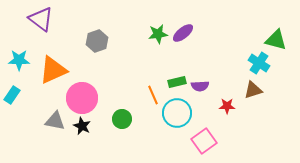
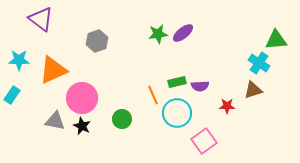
green triangle: rotated 20 degrees counterclockwise
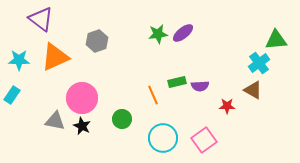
cyan cross: rotated 20 degrees clockwise
orange triangle: moved 2 px right, 13 px up
brown triangle: rotated 48 degrees clockwise
cyan circle: moved 14 px left, 25 px down
pink square: moved 1 px up
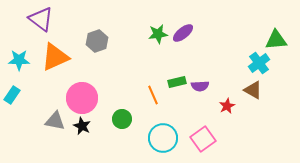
red star: rotated 28 degrees counterclockwise
pink square: moved 1 px left, 1 px up
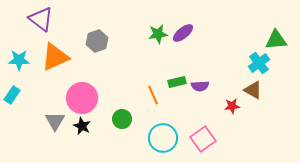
red star: moved 5 px right; rotated 21 degrees clockwise
gray triangle: rotated 50 degrees clockwise
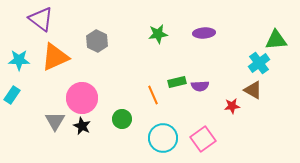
purple ellipse: moved 21 px right; rotated 35 degrees clockwise
gray hexagon: rotated 15 degrees counterclockwise
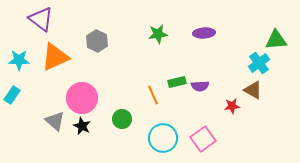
gray triangle: rotated 20 degrees counterclockwise
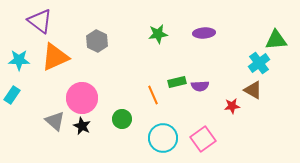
purple triangle: moved 1 px left, 2 px down
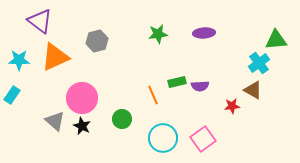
gray hexagon: rotated 20 degrees clockwise
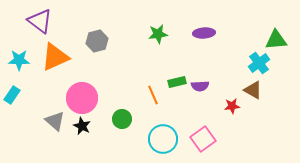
cyan circle: moved 1 px down
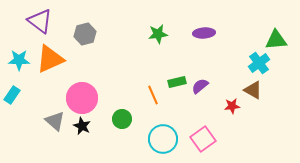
gray hexagon: moved 12 px left, 7 px up
orange triangle: moved 5 px left, 2 px down
purple semicircle: rotated 144 degrees clockwise
